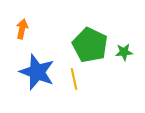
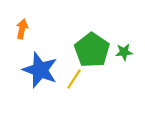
green pentagon: moved 2 px right, 5 px down; rotated 8 degrees clockwise
blue star: moved 3 px right, 2 px up
yellow line: rotated 45 degrees clockwise
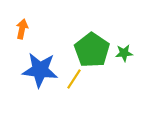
green star: moved 1 px down
blue star: rotated 15 degrees counterclockwise
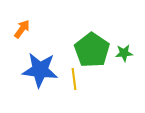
orange arrow: rotated 24 degrees clockwise
yellow line: rotated 40 degrees counterclockwise
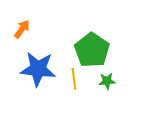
green star: moved 17 px left, 28 px down
blue star: moved 2 px left, 1 px up
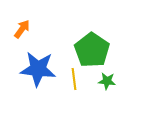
green star: rotated 12 degrees clockwise
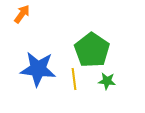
orange arrow: moved 15 px up
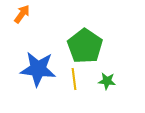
green pentagon: moved 7 px left, 4 px up
